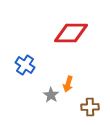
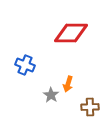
blue cross: rotated 12 degrees counterclockwise
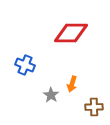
orange arrow: moved 4 px right
brown cross: moved 4 px right
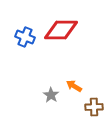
red diamond: moved 10 px left, 3 px up
blue cross: moved 28 px up
orange arrow: moved 2 px right, 2 px down; rotated 105 degrees clockwise
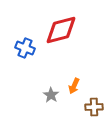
red diamond: rotated 16 degrees counterclockwise
blue cross: moved 11 px down
orange arrow: rotated 98 degrees counterclockwise
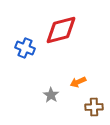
orange arrow: moved 4 px right, 4 px up; rotated 42 degrees clockwise
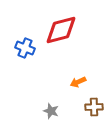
gray star: moved 16 px down; rotated 14 degrees counterclockwise
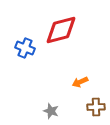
orange arrow: moved 2 px right
brown cross: moved 2 px right
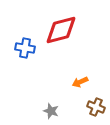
blue cross: rotated 12 degrees counterclockwise
brown cross: rotated 24 degrees clockwise
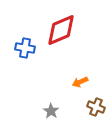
red diamond: rotated 8 degrees counterclockwise
gray star: rotated 14 degrees clockwise
